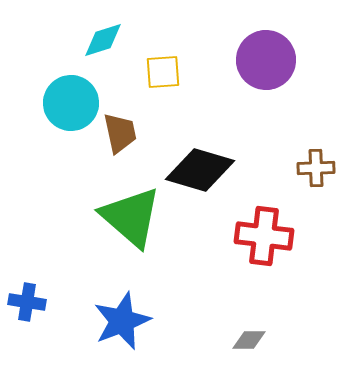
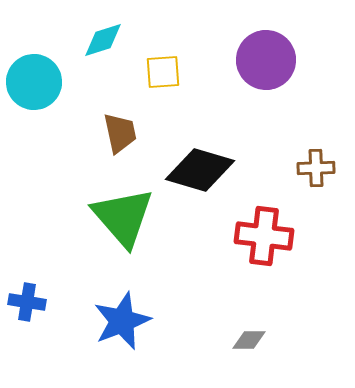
cyan circle: moved 37 px left, 21 px up
green triangle: moved 8 px left; rotated 8 degrees clockwise
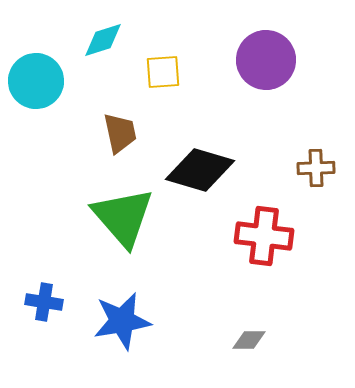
cyan circle: moved 2 px right, 1 px up
blue cross: moved 17 px right
blue star: rotated 12 degrees clockwise
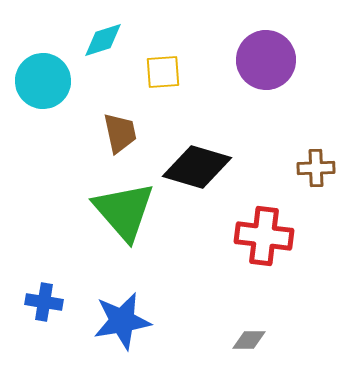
cyan circle: moved 7 px right
black diamond: moved 3 px left, 3 px up
green triangle: moved 1 px right, 6 px up
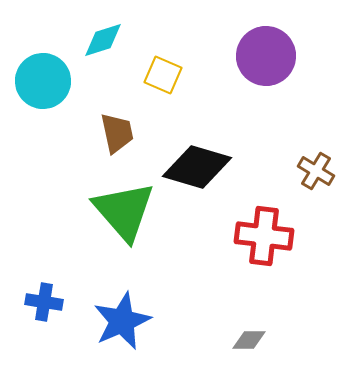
purple circle: moved 4 px up
yellow square: moved 3 px down; rotated 27 degrees clockwise
brown trapezoid: moved 3 px left
brown cross: moved 3 px down; rotated 33 degrees clockwise
blue star: rotated 14 degrees counterclockwise
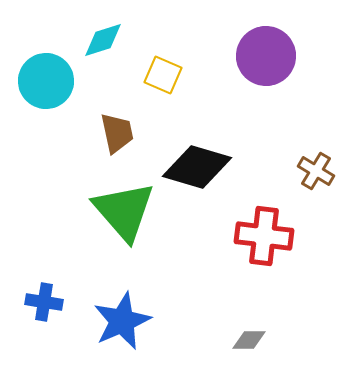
cyan circle: moved 3 px right
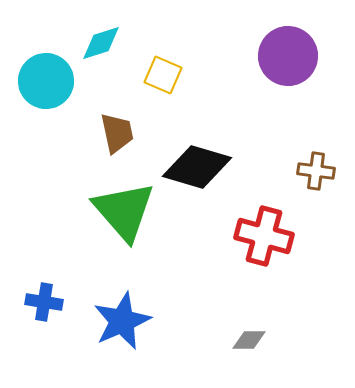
cyan diamond: moved 2 px left, 3 px down
purple circle: moved 22 px right
brown cross: rotated 24 degrees counterclockwise
red cross: rotated 8 degrees clockwise
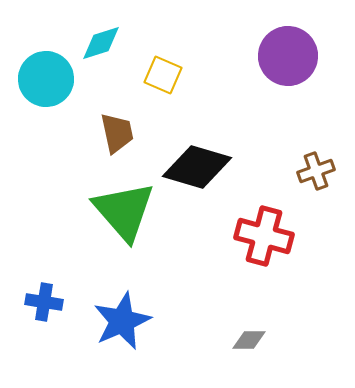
cyan circle: moved 2 px up
brown cross: rotated 27 degrees counterclockwise
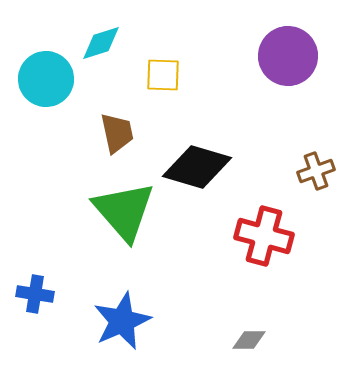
yellow square: rotated 21 degrees counterclockwise
blue cross: moved 9 px left, 8 px up
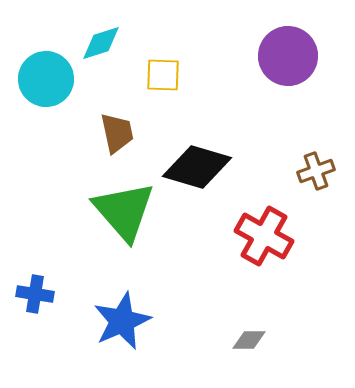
red cross: rotated 14 degrees clockwise
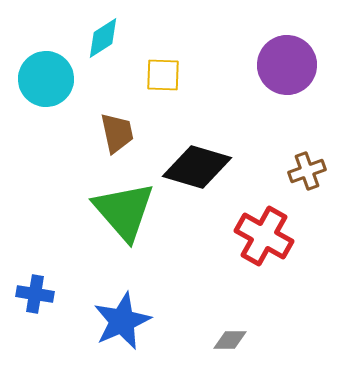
cyan diamond: moved 2 px right, 5 px up; rotated 15 degrees counterclockwise
purple circle: moved 1 px left, 9 px down
brown cross: moved 9 px left
gray diamond: moved 19 px left
